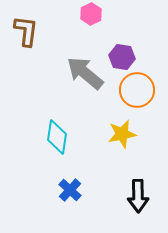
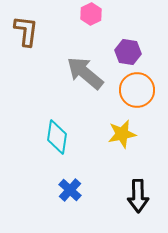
purple hexagon: moved 6 px right, 5 px up
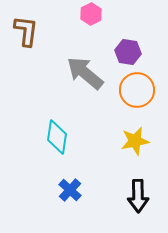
yellow star: moved 13 px right, 7 px down
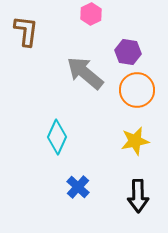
cyan diamond: rotated 16 degrees clockwise
blue cross: moved 8 px right, 3 px up
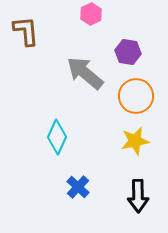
brown L-shape: rotated 12 degrees counterclockwise
orange circle: moved 1 px left, 6 px down
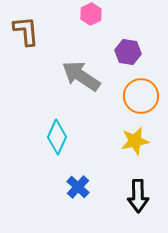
gray arrow: moved 4 px left, 3 px down; rotated 6 degrees counterclockwise
orange circle: moved 5 px right
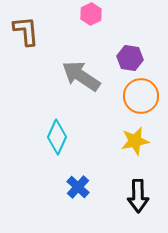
purple hexagon: moved 2 px right, 6 px down
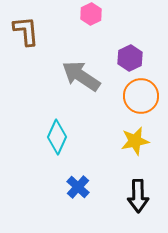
purple hexagon: rotated 25 degrees clockwise
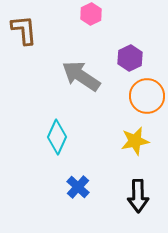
brown L-shape: moved 2 px left, 1 px up
orange circle: moved 6 px right
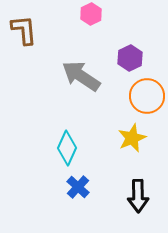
cyan diamond: moved 10 px right, 11 px down
yellow star: moved 3 px left, 3 px up; rotated 12 degrees counterclockwise
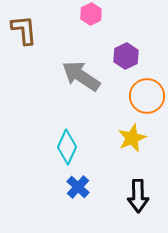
purple hexagon: moved 4 px left, 2 px up
cyan diamond: moved 1 px up
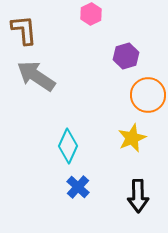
purple hexagon: rotated 10 degrees clockwise
gray arrow: moved 45 px left
orange circle: moved 1 px right, 1 px up
cyan diamond: moved 1 px right, 1 px up
